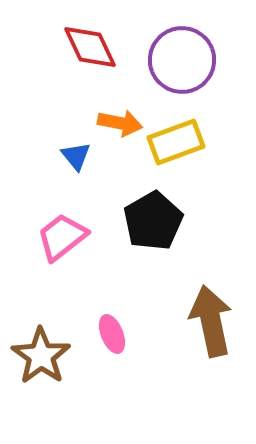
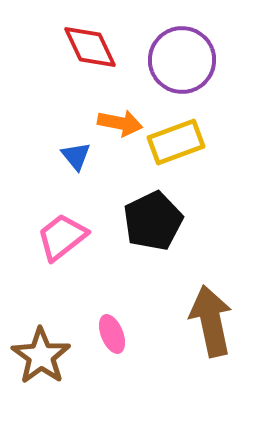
black pentagon: rotated 4 degrees clockwise
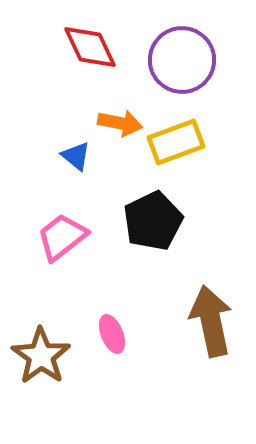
blue triangle: rotated 12 degrees counterclockwise
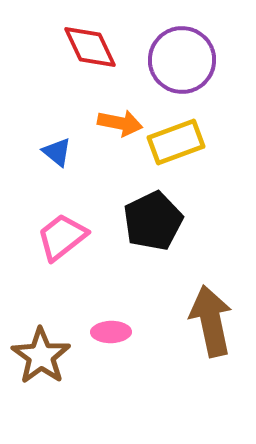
blue triangle: moved 19 px left, 4 px up
pink ellipse: moved 1 px left, 2 px up; rotated 69 degrees counterclockwise
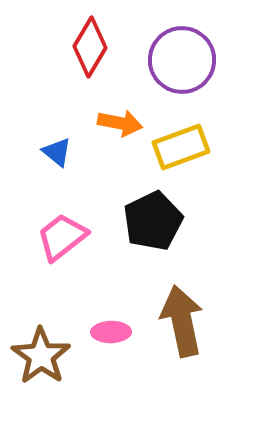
red diamond: rotated 56 degrees clockwise
yellow rectangle: moved 5 px right, 5 px down
brown arrow: moved 29 px left
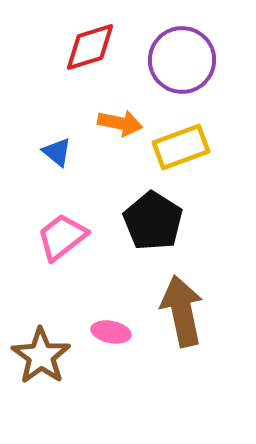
red diamond: rotated 42 degrees clockwise
black pentagon: rotated 14 degrees counterclockwise
brown arrow: moved 10 px up
pink ellipse: rotated 12 degrees clockwise
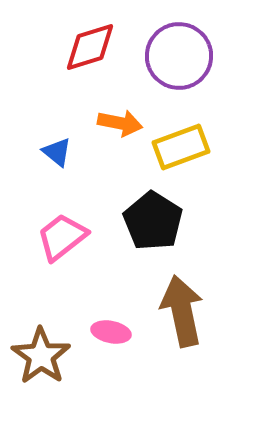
purple circle: moved 3 px left, 4 px up
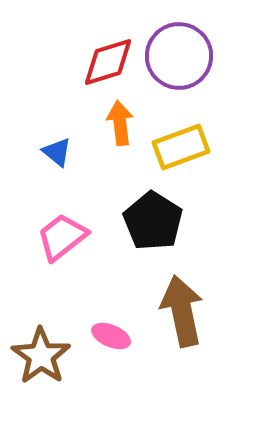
red diamond: moved 18 px right, 15 px down
orange arrow: rotated 108 degrees counterclockwise
pink ellipse: moved 4 px down; rotated 12 degrees clockwise
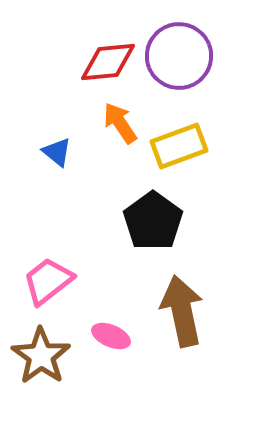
red diamond: rotated 12 degrees clockwise
orange arrow: rotated 27 degrees counterclockwise
yellow rectangle: moved 2 px left, 1 px up
black pentagon: rotated 4 degrees clockwise
pink trapezoid: moved 14 px left, 44 px down
